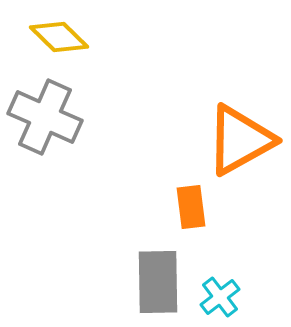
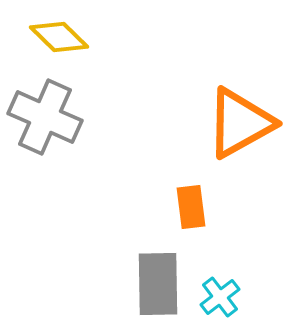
orange triangle: moved 17 px up
gray rectangle: moved 2 px down
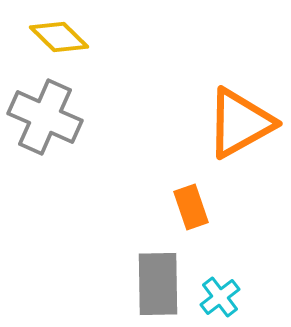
orange rectangle: rotated 12 degrees counterclockwise
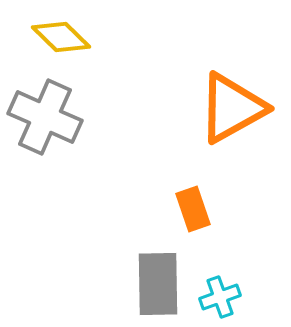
yellow diamond: moved 2 px right
orange triangle: moved 8 px left, 15 px up
orange rectangle: moved 2 px right, 2 px down
cyan cross: rotated 18 degrees clockwise
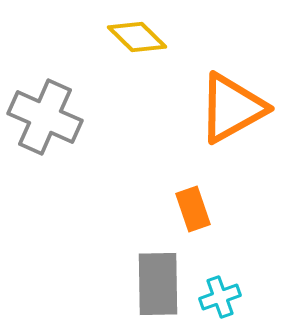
yellow diamond: moved 76 px right
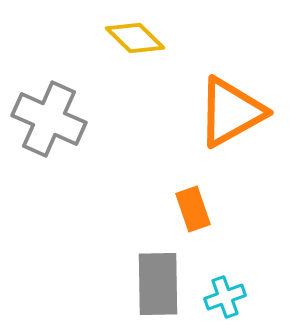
yellow diamond: moved 2 px left, 1 px down
orange triangle: moved 1 px left, 4 px down
gray cross: moved 4 px right, 2 px down
cyan cross: moved 5 px right
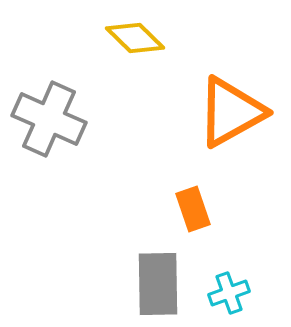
cyan cross: moved 4 px right, 4 px up
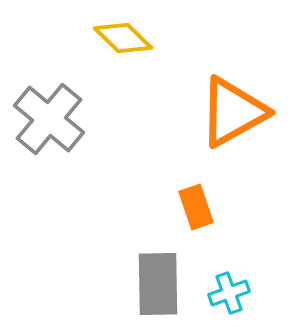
yellow diamond: moved 12 px left
orange triangle: moved 2 px right
gray cross: rotated 16 degrees clockwise
orange rectangle: moved 3 px right, 2 px up
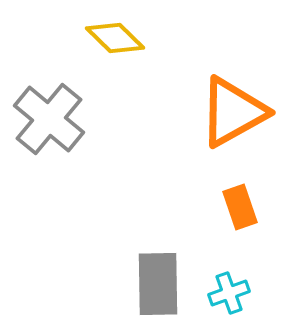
yellow diamond: moved 8 px left
orange rectangle: moved 44 px right
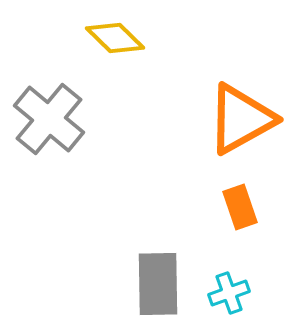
orange triangle: moved 8 px right, 7 px down
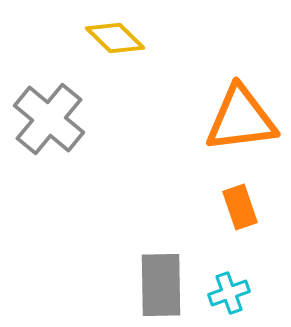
orange triangle: rotated 22 degrees clockwise
gray rectangle: moved 3 px right, 1 px down
